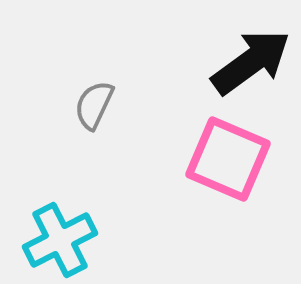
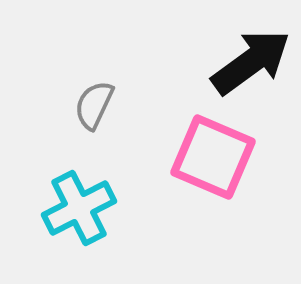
pink square: moved 15 px left, 2 px up
cyan cross: moved 19 px right, 32 px up
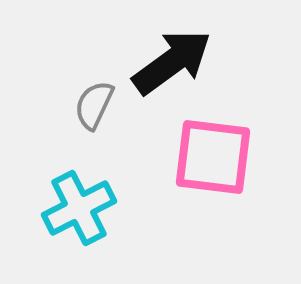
black arrow: moved 79 px left
pink square: rotated 16 degrees counterclockwise
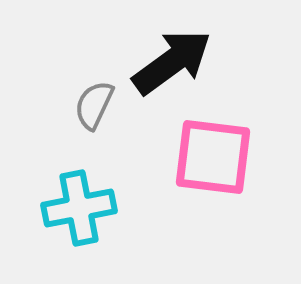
cyan cross: rotated 16 degrees clockwise
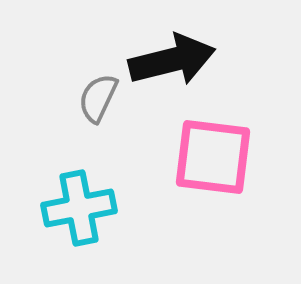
black arrow: moved 2 px up; rotated 22 degrees clockwise
gray semicircle: moved 4 px right, 7 px up
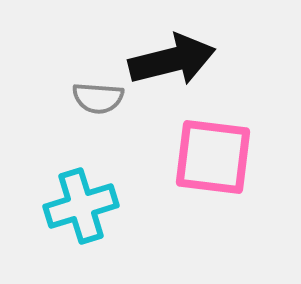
gray semicircle: rotated 111 degrees counterclockwise
cyan cross: moved 2 px right, 2 px up; rotated 6 degrees counterclockwise
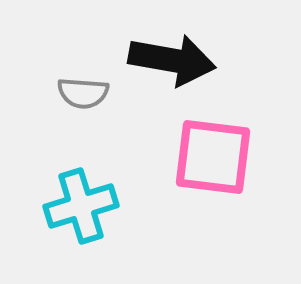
black arrow: rotated 24 degrees clockwise
gray semicircle: moved 15 px left, 5 px up
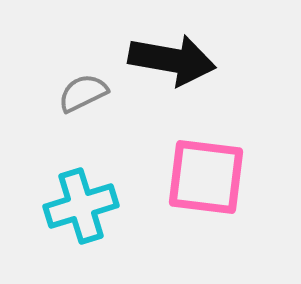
gray semicircle: rotated 150 degrees clockwise
pink square: moved 7 px left, 20 px down
